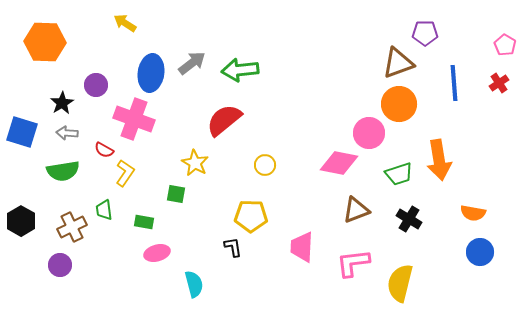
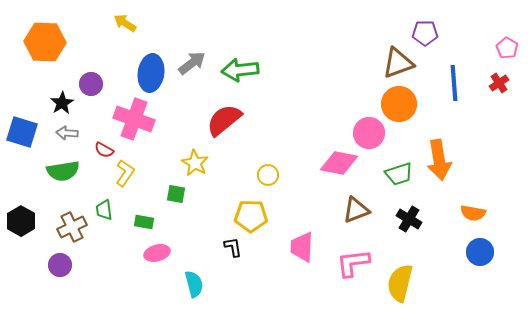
pink pentagon at (505, 45): moved 2 px right, 3 px down
purple circle at (96, 85): moved 5 px left, 1 px up
yellow circle at (265, 165): moved 3 px right, 10 px down
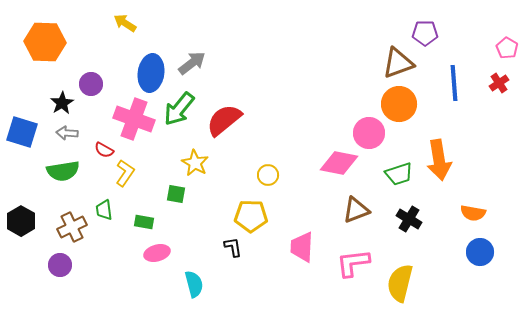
green arrow at (240, 70): moved 61 px left, 39 px down; rotated 45 degrees counterclockwise
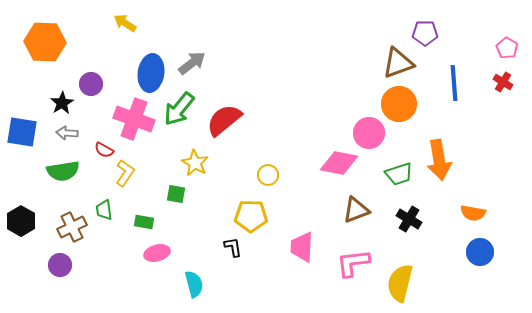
red cross at (499, 83): moved 4 px right, 1 px up; rotated 24 degrees counterclockwise
blue square at (22, 132): rotated 8 degrees counterclockwise
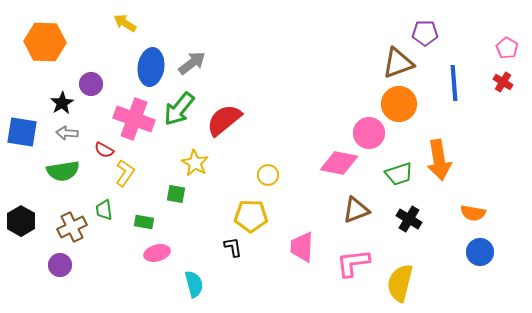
blue ellipse at (151, 73): moved 6 px up
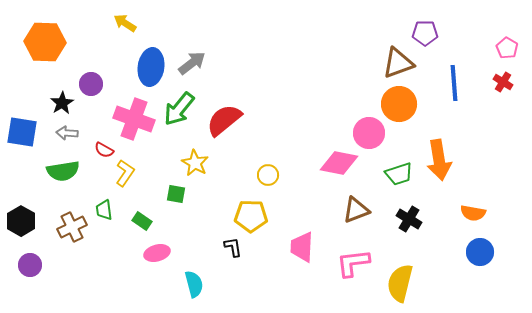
green rectangle at (144, 222): moved 2 px left, 1 px up; rotated 24 degrees clockwise
purple circle at (60, 265): moved 30 px left
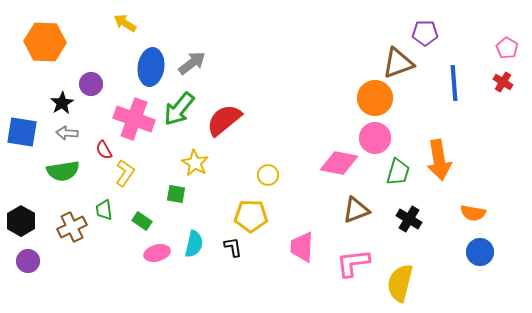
orange circle at (399, 104): moved 24 px left, 6 px up
pink circle at (369, 133): moved 6 px right, 5 px down
red semicircle at (104, 150): rotated 30 degrees clockwise
green trapezoid at (399, 174): moved 1 px left, 2 px up; rotated 56 degrees counterclockwise
purple circle at (30, 265): moved 2 px left, 4 px up
cyan semicircle at (194, 284): moved 40 px up; rotated 28 degrees clockwise
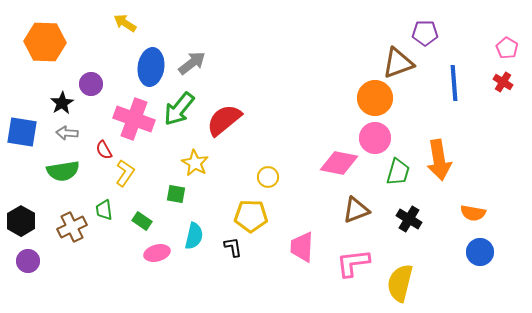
yellow circle at (268, 175): moved 2 px down
cyan semicircle at (194, 244): moved 8 px up
